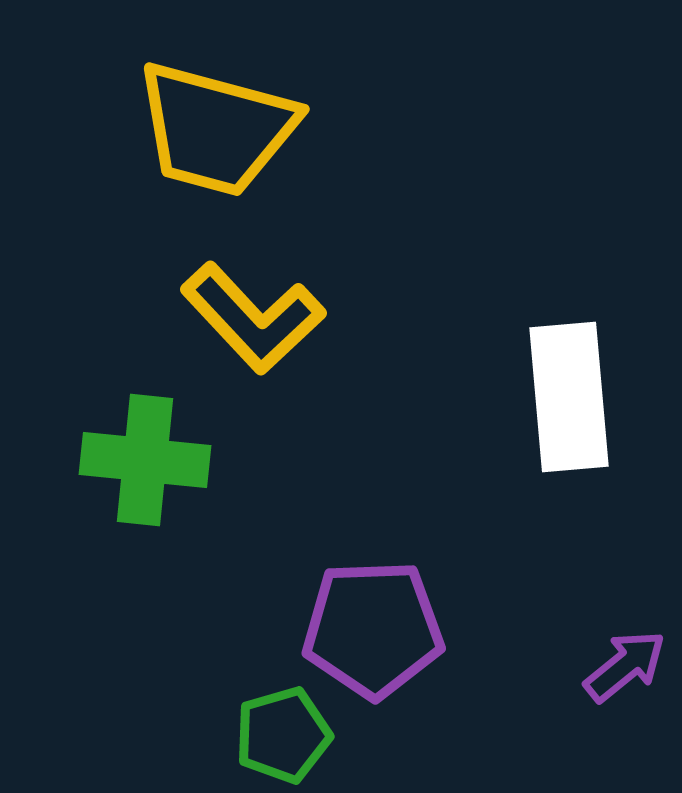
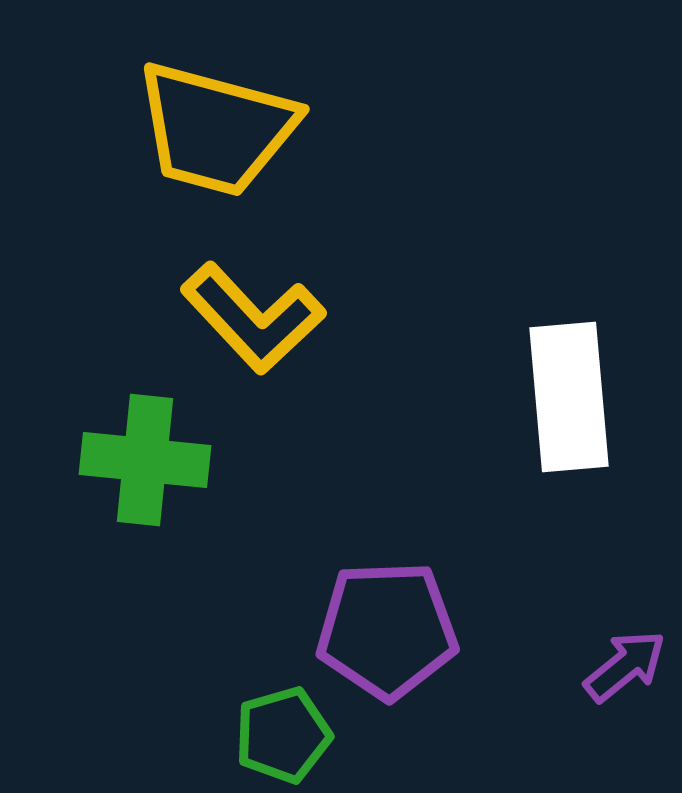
purple pentagon: moved 14 px right, 1 px down
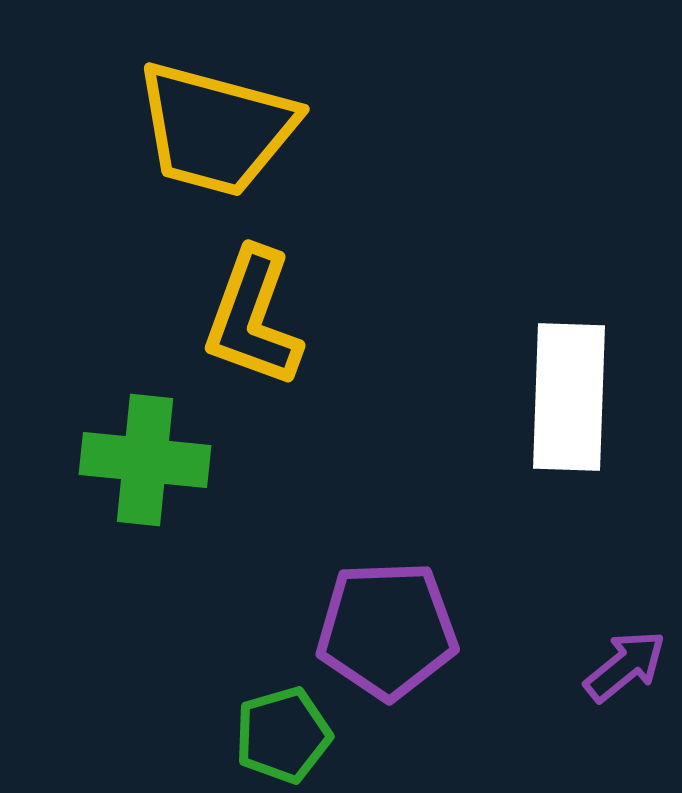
yellow L-shape: rotated 63 degrees clockwise
white rectangle: rotated 7 degrees clockwise
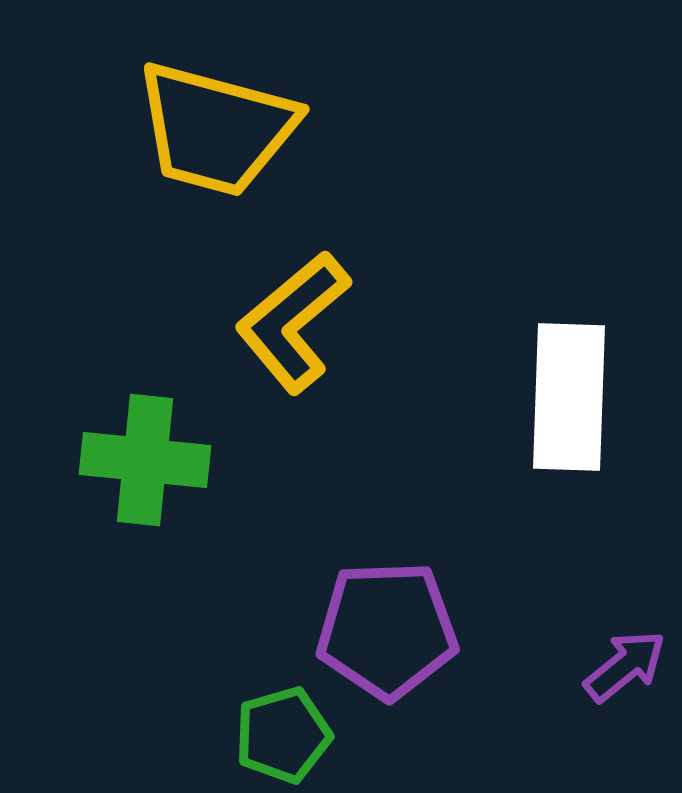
yellow L-shape: moved 40 px right, 4 px down; rotated 30 degrees clockwise
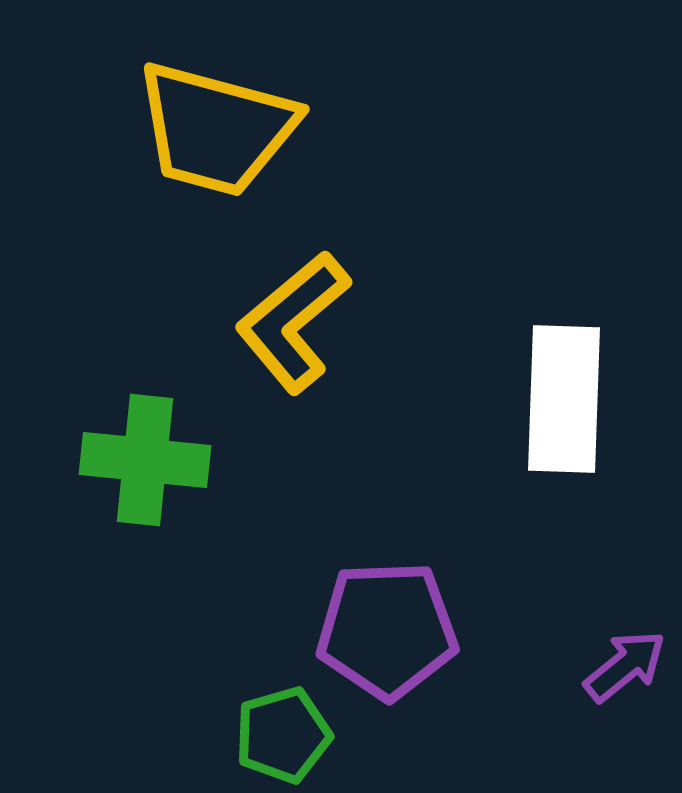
white rectangle: moved 5 px left, 2 px down
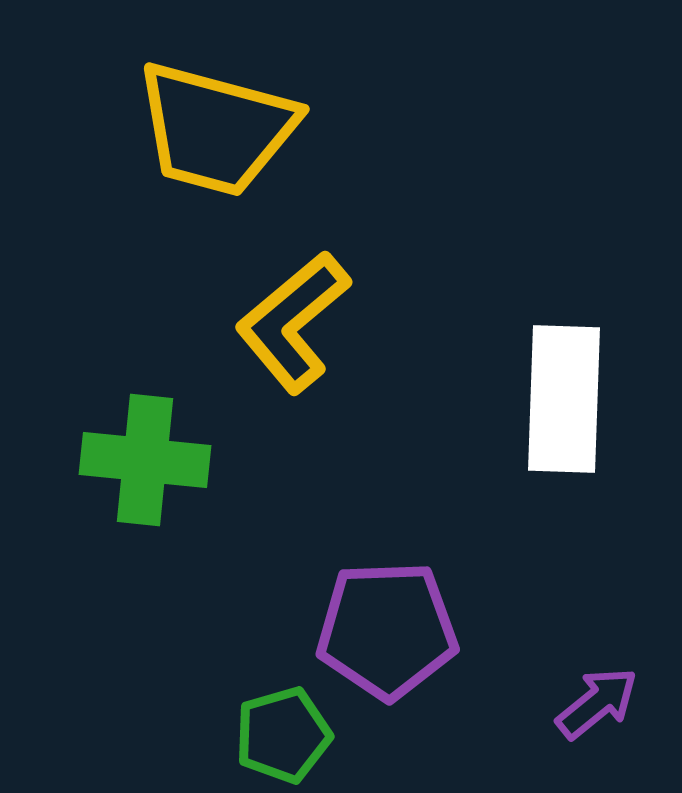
purple arrow: moved 28 px left, 37 px down
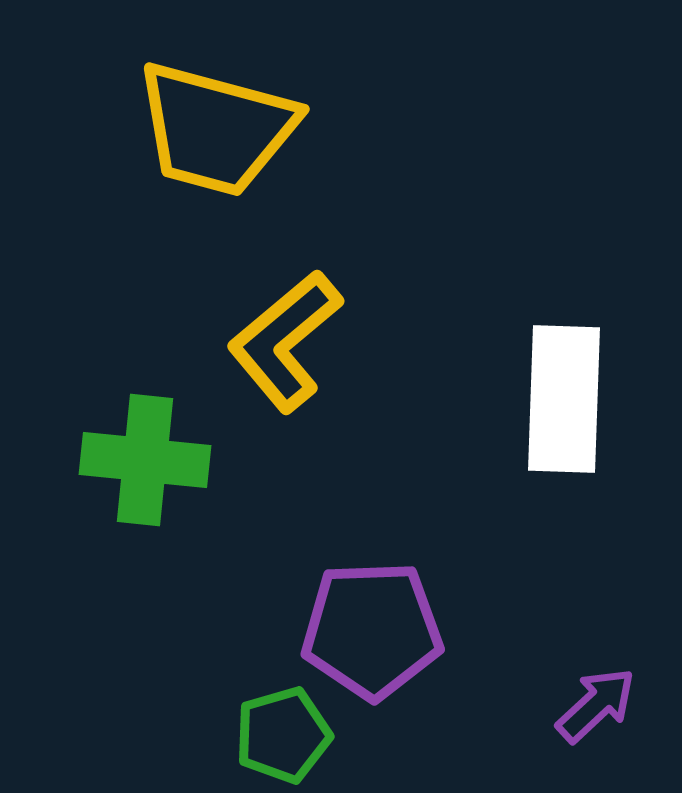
yellow L-shape: moved 8 px left, 19 px down
purple pentagon: moved 15 px left
purple arrow: moved 1 px left, 2 px down; rotated 4 degrees counterclockwise
